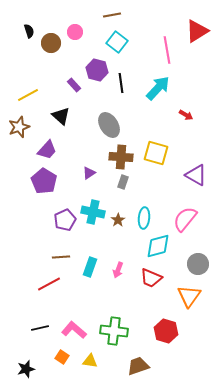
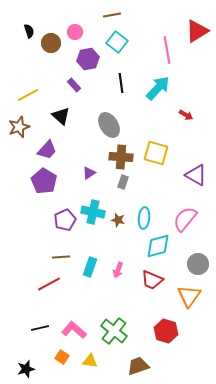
purple hexagon at (97, 70): moved 9 px left, 11 px up; rotated 25 degrees counterclockwise
brown star at (118, 220): rotated 24 degrees counterclockwise
red trapezoid at (151, 278): moved 1 px right, 2 px down
green cross at (114, 331): rotated 32 degrees clockwise
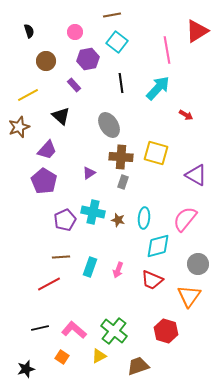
brown circle at (51, 43): moved 5 px left, 18 px down
yellow triangle at (90, 361): moved 9 px right, 5 px up; rotated 35 degrees counterclockwise
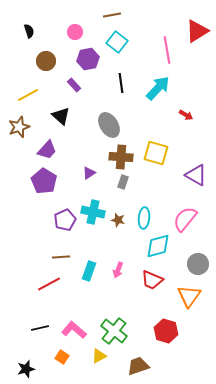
cyan rectangle at (90, 267): moved 1 px left, 4 px down
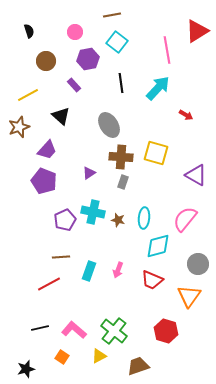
purple pentagon at (44, 181): rotated 10 degrees counterclockwise
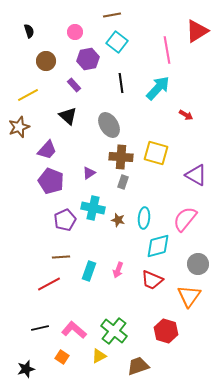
black triangle at (61, 116): moved 7 px right
purple pentagon at (44, 181): moved 7 px right
cyan cross at (93, 212): moved 4 px up
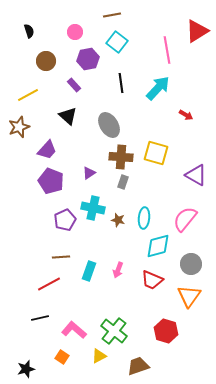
gray circle at (198, 264): moved 7 px left
black line at (40, 328): moved 10 px up
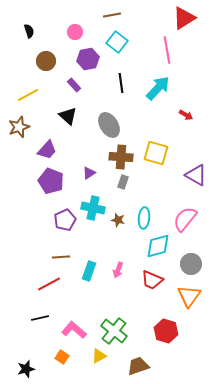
red triangle at (197, 31): moved 13 px left, 13 px up
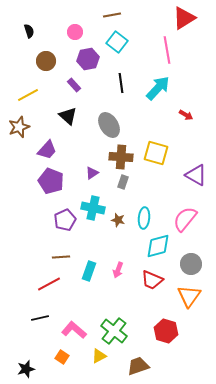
purple triangle at (89, 173): moved 3 px right
